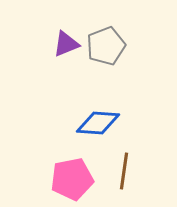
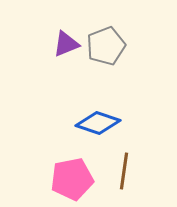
blue diamond: rotated 15 degrees clockwise
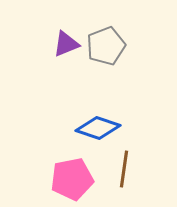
blue diamond: moved 5 px down
brown line: moved 2 px up
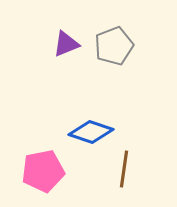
gray pentagon: moved 8 px right
blue diamond: moved 7 px left, 4 px down
pink pentagon: moved 29 px left, 8 px up
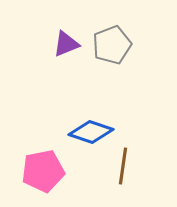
gray pentagon: moved 2 px left, 1 px up
brown line: moved 1 px left, 3 px up
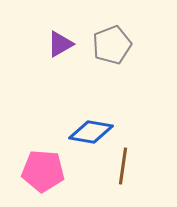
purple triangle: moved 6 px left; rotated 8 degrees counterclockwise
blue diamond: rotated 9 degrees counterclockwise
pink pentagon: rotated 15 degrees clockwise
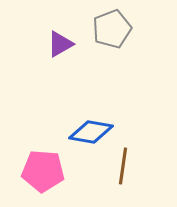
gray pentagon: moved 16 px up
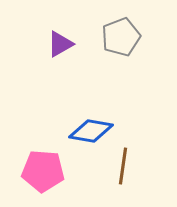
gray pentagon: moved 9 px right, 8 px down
blue diamond: moved 1 px up
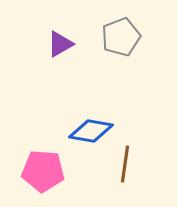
brown line: moved 2 px right, 2 px up
